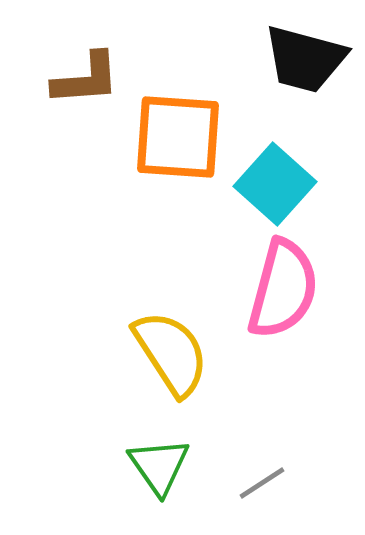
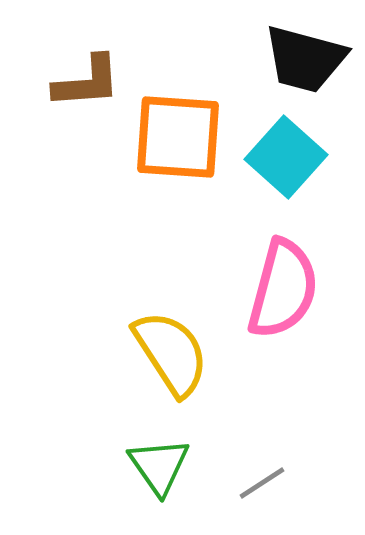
brown L-shape: moved 1 px right, 3 px down
cyan square: moved 11 px right, 27 px up
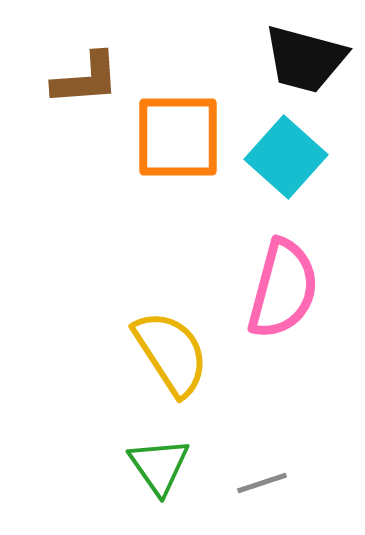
brown L-shape: moved 1 px left, 3 px up
orange square: rotated 4 degrees counterclockwise
gray line: rotated 15 degrees clockwise
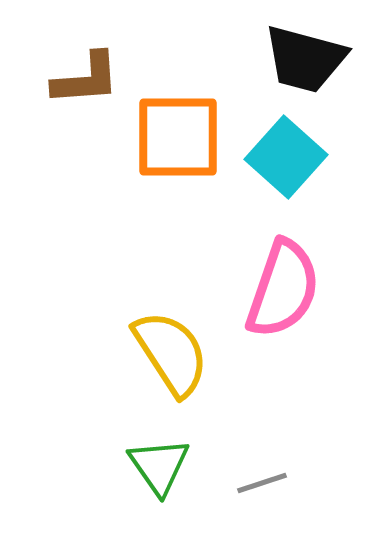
pink semicircle: rotated 4 degrees clockwise
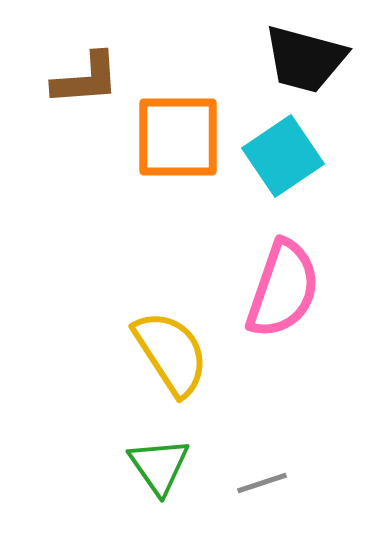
cyan square: moved 3 px left, 1 px up; rotated 14 degrees clockwise
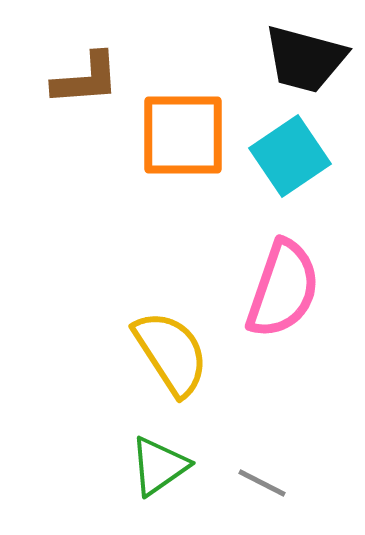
orange square: moved 5 px right, 2 px up
cyan square: moved 7 px right
green triangle: rotated 30 degrees clockwise
gray line: rotated 45 degrees clockwise
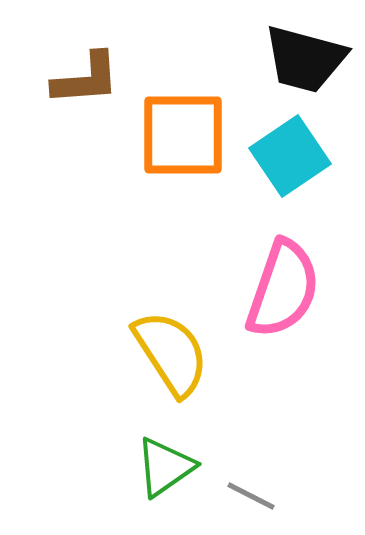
green triangle: moved 6 px right, 1 px down
gray line: moved 11 px left, 13 px down
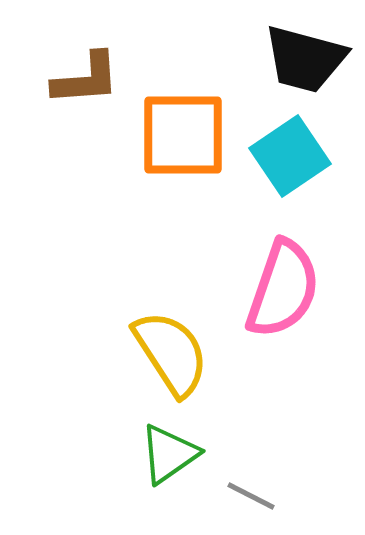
green triangle: moved 4 px right, 13 px up
